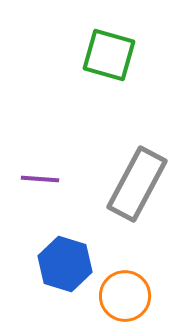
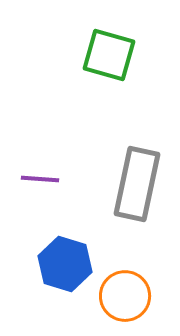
gray rectangle: rotated 16 degrees counterclockwise
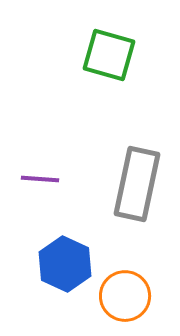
blue hexagon: rotated 8 degrees clockwise
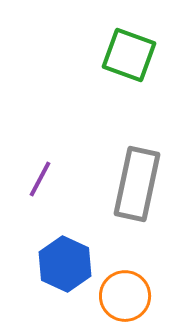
green square: moved 20 px right; rotated 4 degrees clockwise
purple line: rotated 66 degrees counterclockwise
